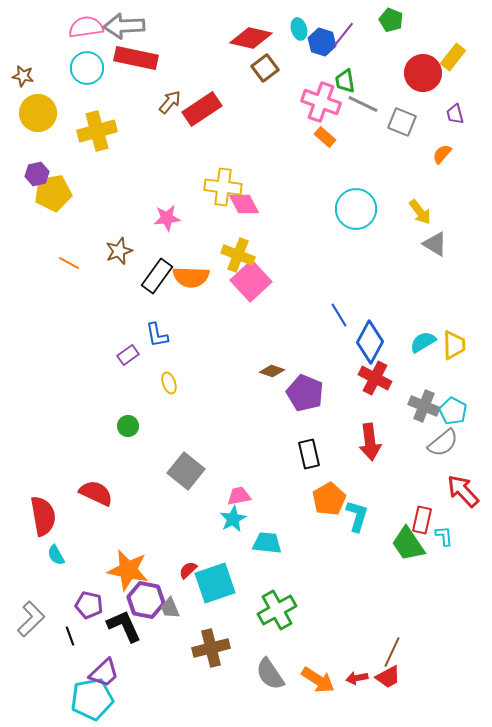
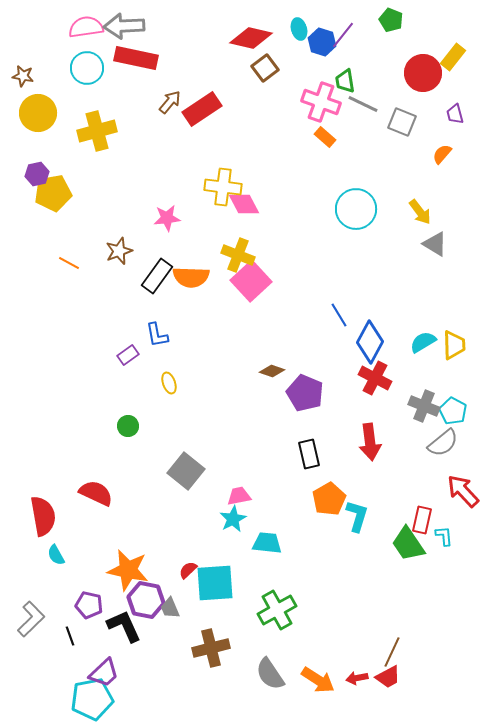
cyan square at (215, 583): rotated 15 degrees clockwise
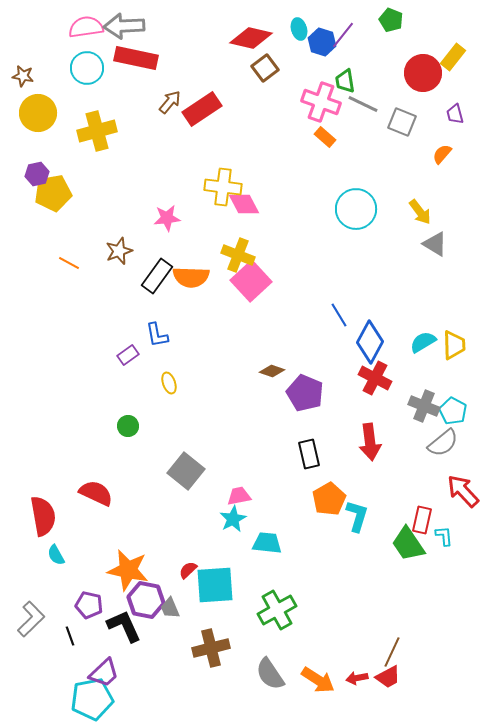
cyan square at (215, 583): moved 2 px down
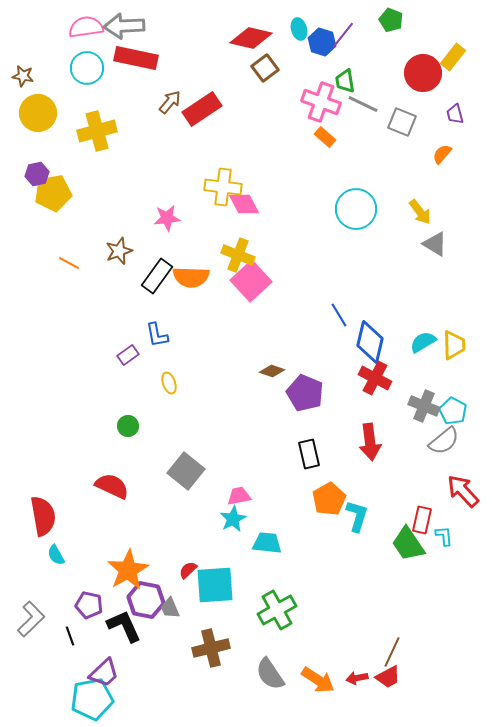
blue diamond at (370, 342): rotated 15 degrees counterclockwise
gray semicircle at (443, 443): moved 1 px right, 2 px up
red semicircle at (96, 493): moved 16 px right, 7 px up
orange star at (128, 570): rotated 30 degrees clockwise
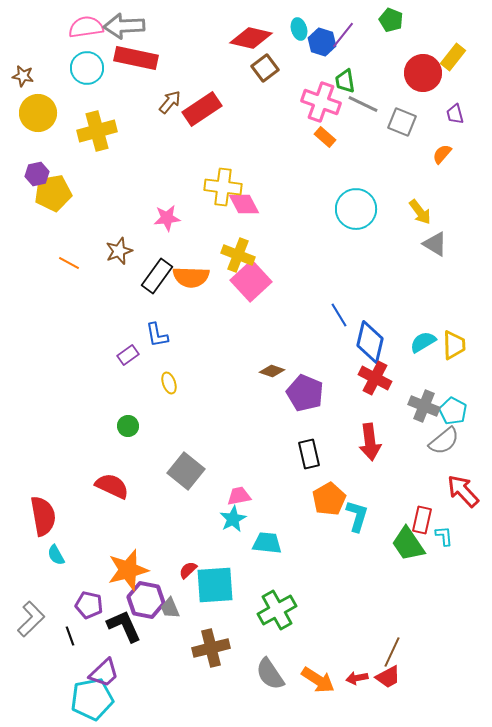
orange star at (128, 570): rotated 15 degrees clockwise
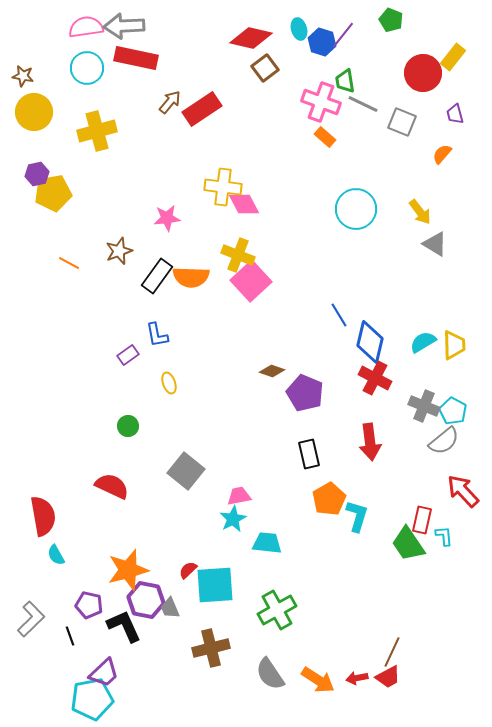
yellow circle at (38, 113): moved 4 px left, 1 px up
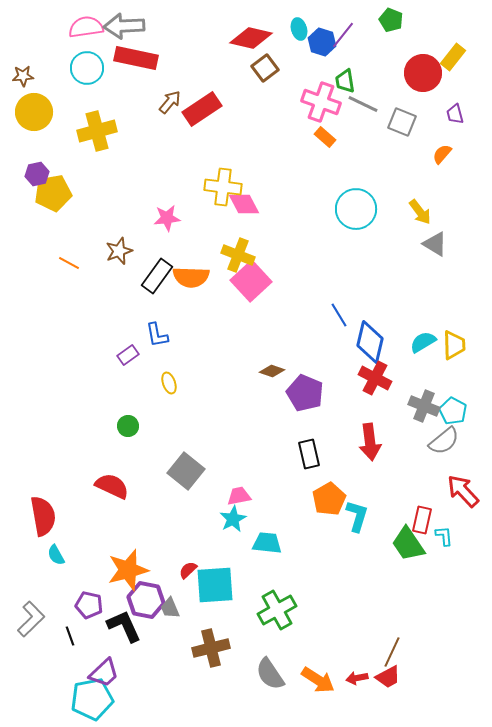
brown star at (23, 76): rotated 15 degrees counterclockwise
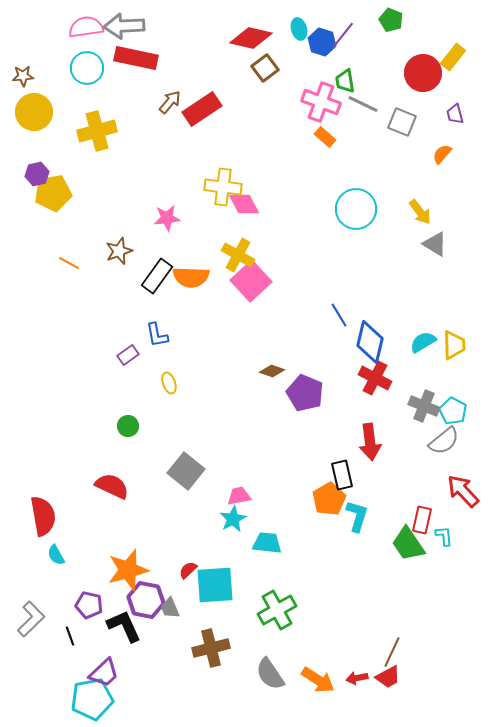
yellow cross at (238, 255): rotated 8 degrees clockwise
black rectangle at (309, 454): moved 33 px right, 21 px down
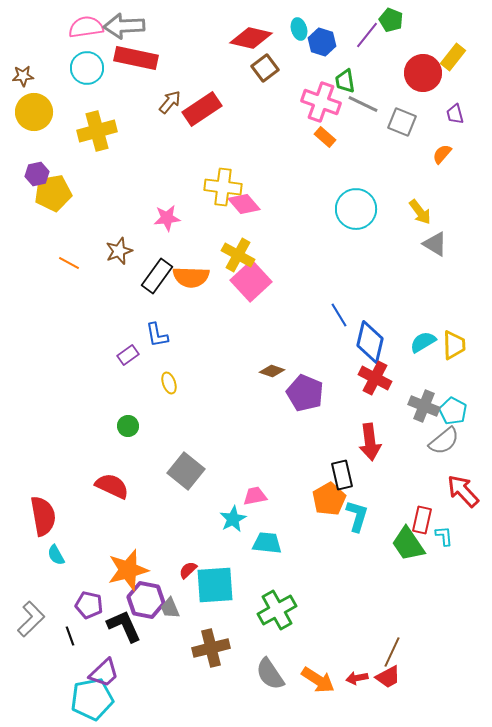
purple line at (343, 35): moved 24 px right
pink diamond at (244, 204): rotated 12 degrees counterclockwise
pink trapezoid at (239, 496): moved 16 px right
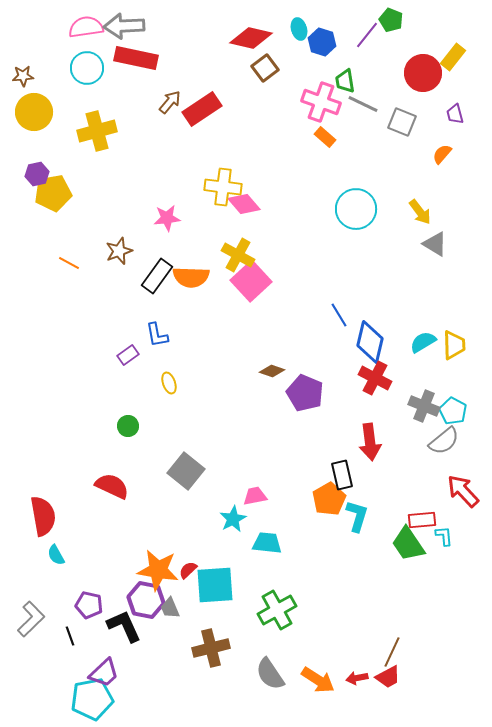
red rectangle at (422, 520): rotated 72 degrees clockwise
orange star at (128, 570): moved 30 px right; rotated 24 degrees clockwise
